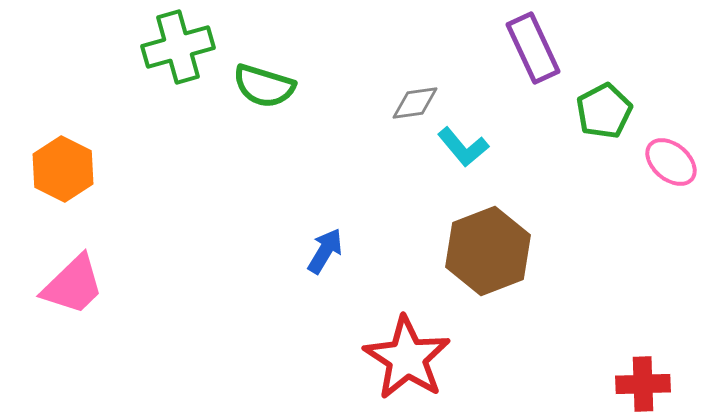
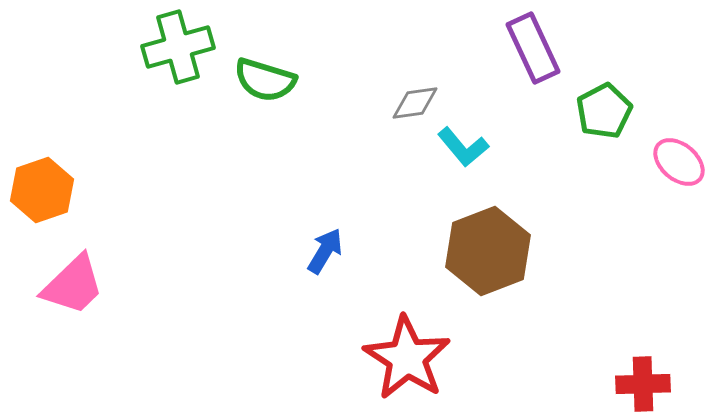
green semicircle: moved 1 px right, 6 px up
pink ellipse: moved 8 px right
orange hexagon: moved 21 px left, 21 px down; rotated 14 degrees clockwise
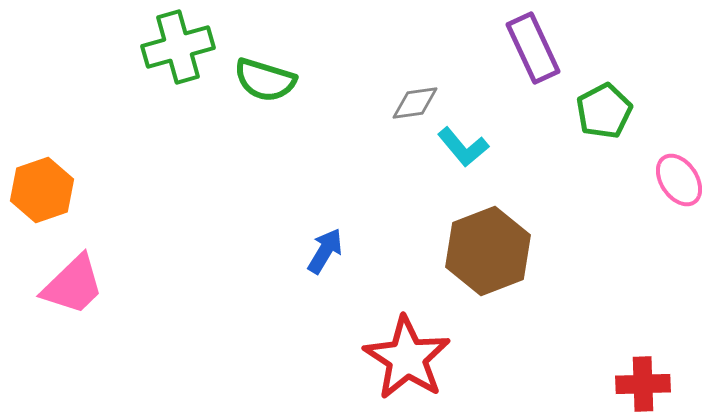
pink ellipse: moved 18 px down; rotated 16 degrees clockwise
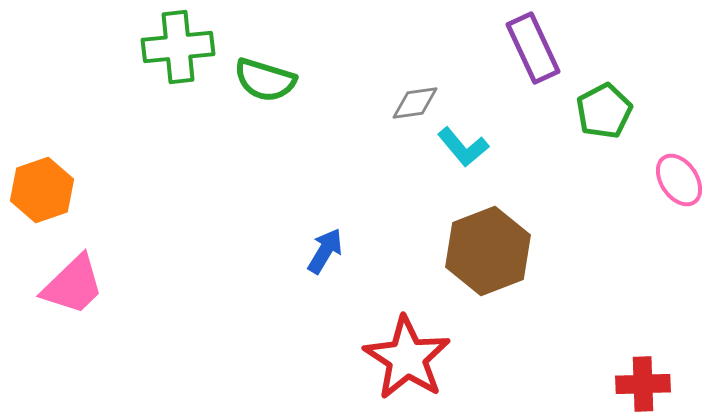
green cross: rotated 10 degrees clockwise
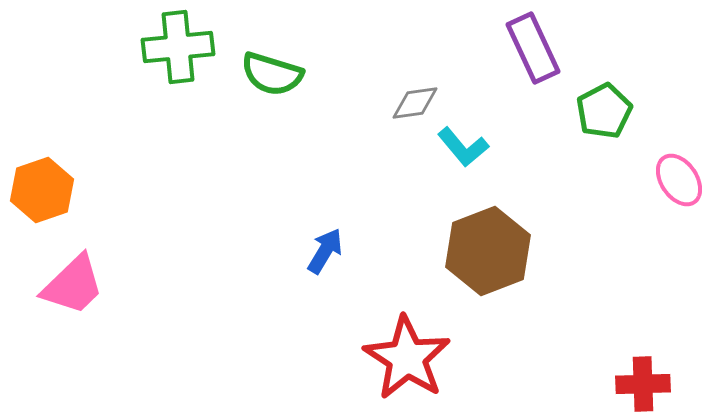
green semicircle: moved 7 px right, 6 px up
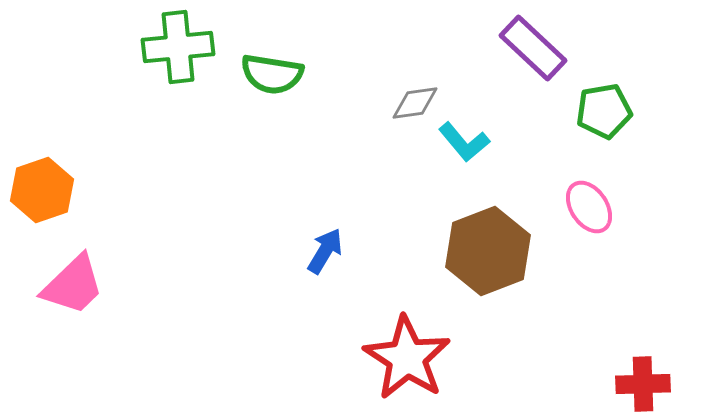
purple rectangle: rotated 22 degrees counterclockwise
green semicircle: rotated 8 degrees counterclockwise
green pentagon: rotated 18 degrees clockwise
cyan L-shape: moved 1 px right, 5 px up
pink ellipse: moved 90 px left, 27 px down
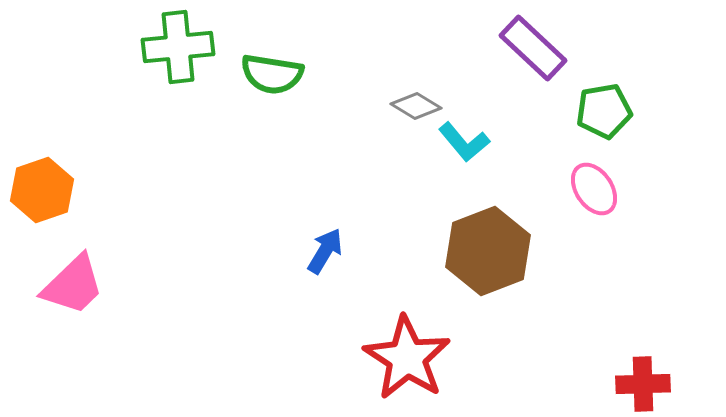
gray diamond: moved 1 px right, 3 px down; rotated 39 degrees clockwise
pink ellipse: moved 5 px right, 18 px up
